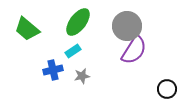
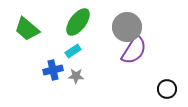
gray circle: moved 1 px down
gray star: moved 6 px left; rotated 14 degrees clockwise
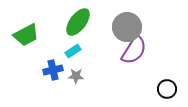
green trapezoid: moved 1 px left, 6 px down; rotated 68 degrees counterclockwise
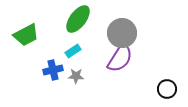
green ellipse: moved 3 px up
gray circle: moved 5 px left, 6 px down
purple semicircle: moved 14 px left, 8 px down
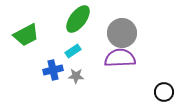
purple semicircle: rotated 124 degrees counterclockwise
black circle: moved 3 px left, 3 px down
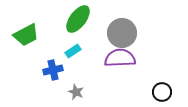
gray star: moved 16 px down; rotated 21 degrees clockwise
black circle: moved 2 px left
